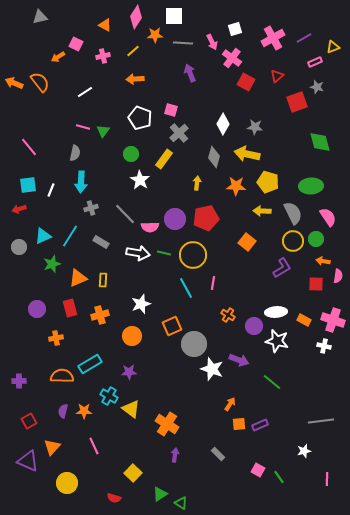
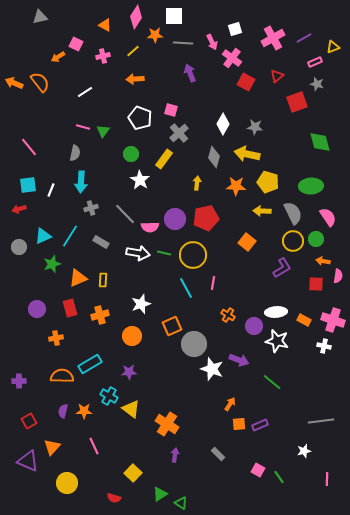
gray star at (317, 87): moved 3 px up
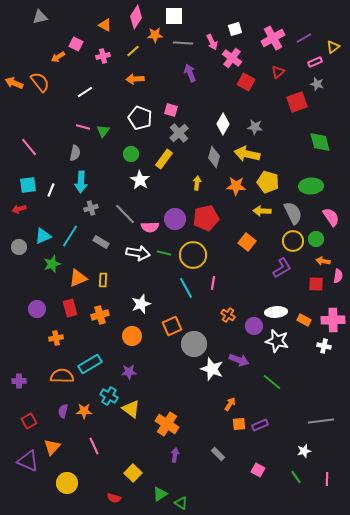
yellow triangle at (333, 47): rotated 16 degrees counterclockwise
red triangle at (277, 76): moved 1 px right, 4 px up
pink semicircle at (328, 217): moved 3 px right
pink cross at (333, 320): rotated 20 degrees counterclockwise
green line at (279, 477): moved 17 px right
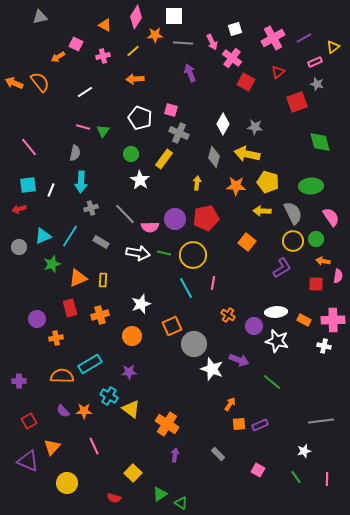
gray cross at (179, 133): rotated 24 degrees counterclockwise
purple circle at (37, 309): moved 10 px down
purple semicircle at (63, 411): rotated 56 degrees counterclockwise
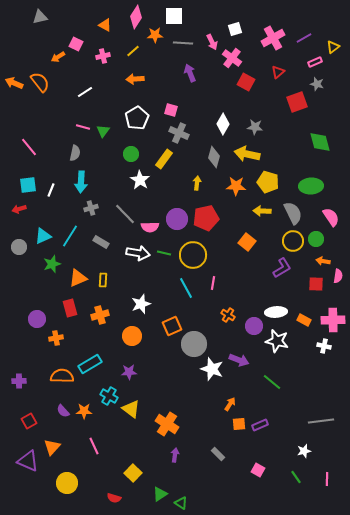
white pentagon at (140, 118): moved 3 px left; rotated 20 degrees clockwise
purple circle at (175, 219): moved 2 px right
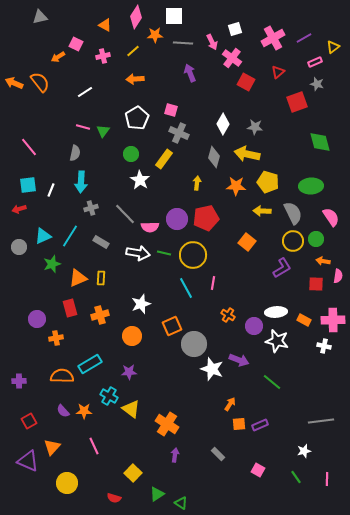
yellow rectangle at (103, 280): moved 2 px left, 2 px up
green triangle at (160, 494): moved 3 px left
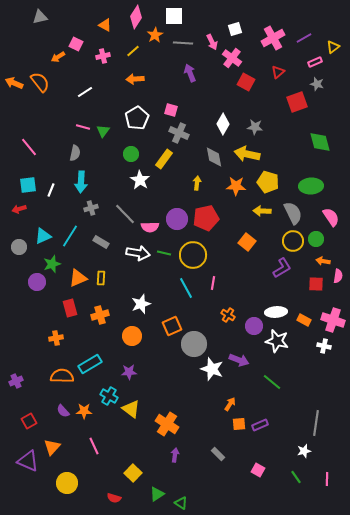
orange star at (155, 35): rotated 28 degrees counterclockwise
gray diamond at (214, 157): rotated 25 degrees counterclockwise
purple circle at (37, 319): moved 37 px up
pink cross at (333, 320): rotated 20 degrees clockwise
purple cross at (19, 381): moved 3 px left; rotated 24 degrees counterclockwise
gray line at (321, 421): moved 5 px left, 2 px down; rotated 75 degrees counterclockwise
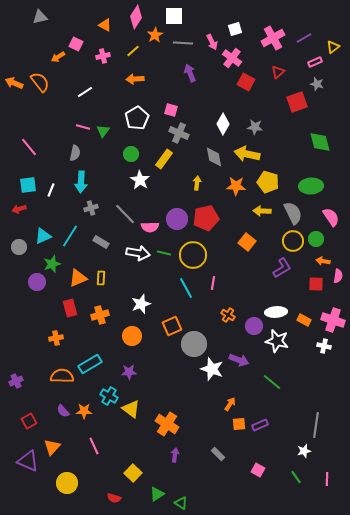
gray line at (316, 423): moved 2 px down
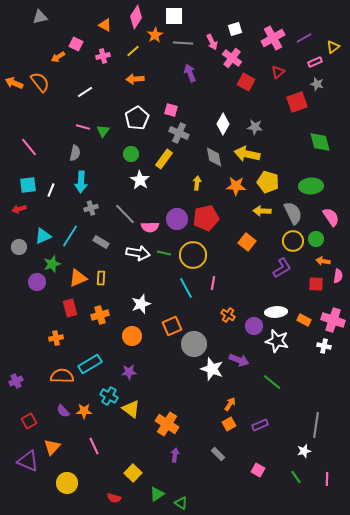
orange square at (239, 424): moved 10 px left; rotated 24 degrees counterclockwise
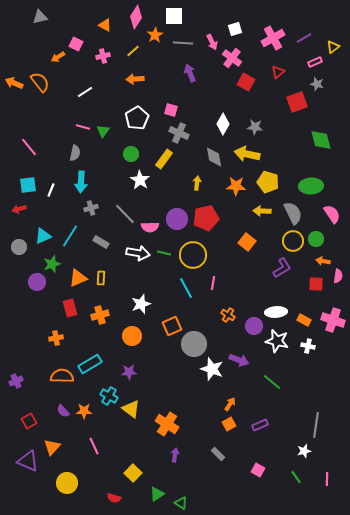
green diamond at (320, 142): moved 1 px right, 2 px up
pink semicircle at (331, 217): moved 1 px right, 3 px up
white cross at (324, 346): moved 16 px left
